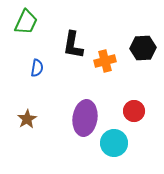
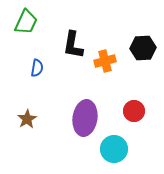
cyan circle: moved 6 px down
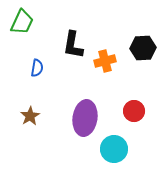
green trapezoid: moved 4 px left
brown star: moved 3 px right, 3 px up
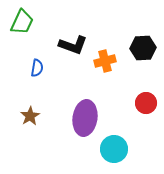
black L-shape: rotated 80 degrees counterclockwise
red circle: moved 12 px right, 8 px up
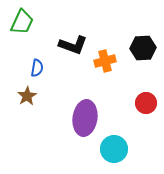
brown star: moved 3 px left, 20 px up
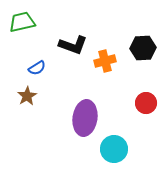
green trapezoid: rotated 128 degrees counterclockwise
blue semicircle: rotated 48 degrees clockwise
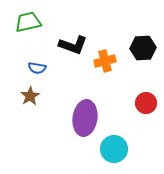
green trapezoid: moved 6 px right
blue semicircle: rotated 42 degrees clockwise
brown star: moved 3 px right
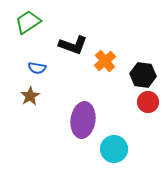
green trapezoid: rotated 20 degrees counterclockwise
black hexagon: moved 27 px down; rotated 10 degrees clockwise
orange cross: rotated 25 degrees counterclockwise
red circle: moved 2 px right, 1 px up
purple ellipse: moved 2 px left, 2 px down
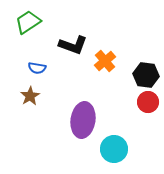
black hexagon: moved 3 px right
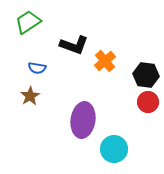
black L-shape: moved 1 px right
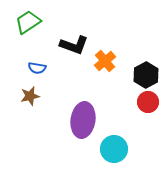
black hexagon: rotated 25 degrees clockwise
brown star: rotated 18 degrees clockwise
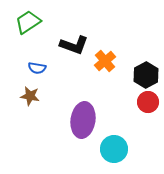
brown star: rotated 24 degrees clockwise
